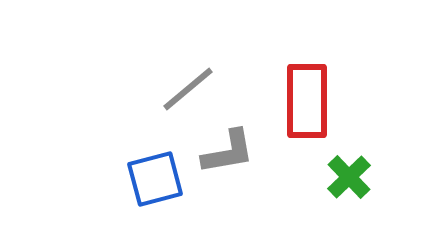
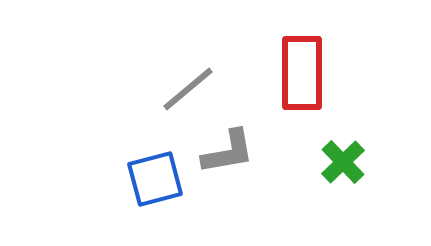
red rectangle: moved 5 px left, 28 px up
green cross: moved 6 px left, 15 px up
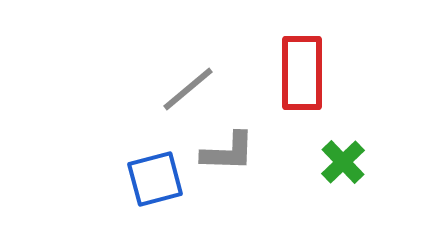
gray L-shape: rotated 12 degrees clockwise
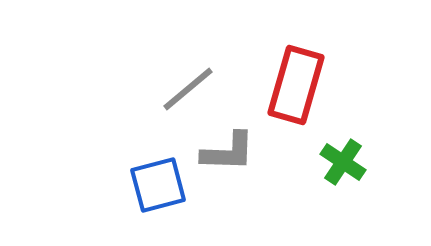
red rectangle: moved 6 px left, 12 px down; rotated 16 degrees clockwise
green cross: rotated 12 degrees counterclockwise
blue square: moved 3 px right, 6 px down
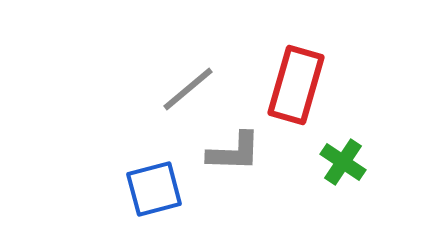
gray L-shape: moved 6 px right
blue square: moved 4 px left, 4 px down
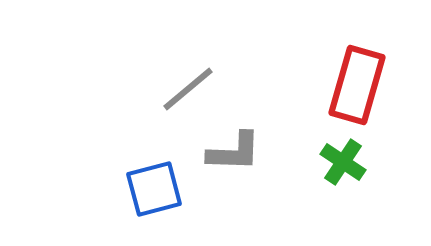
red rectangle: moved 61 px right
